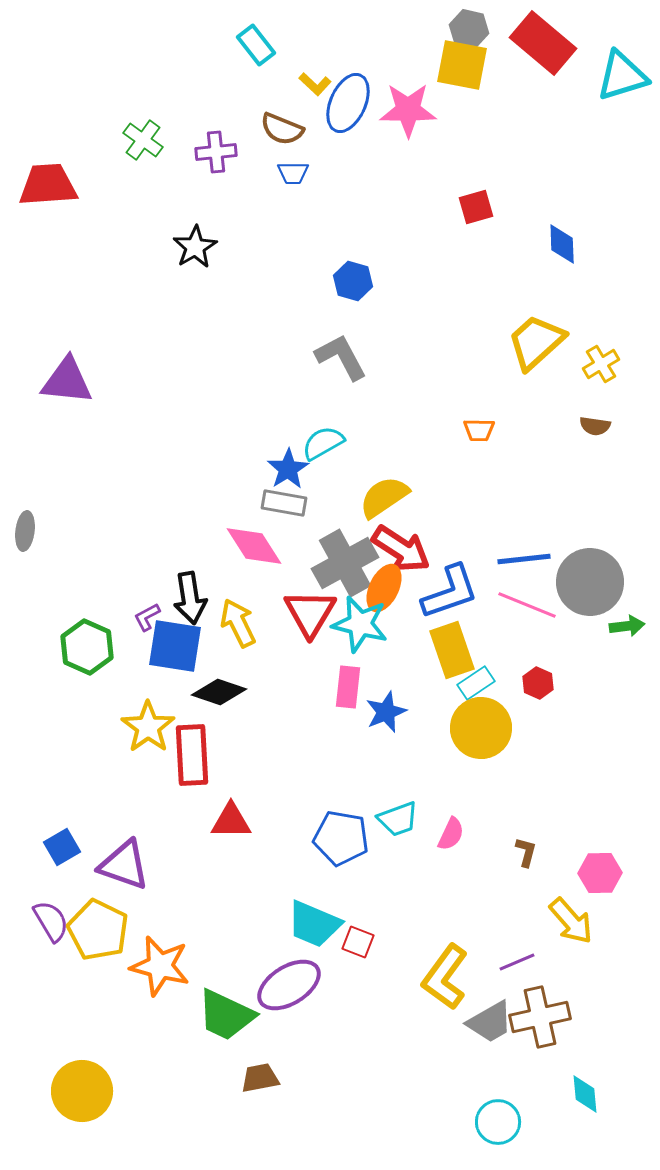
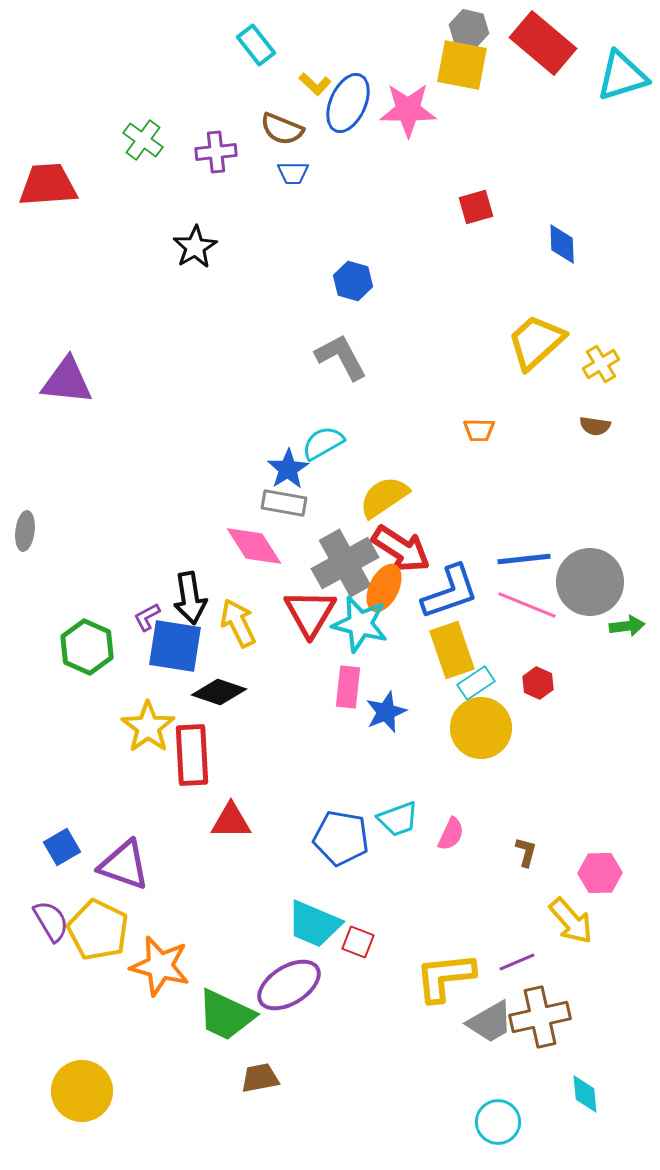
yellow L-shape at (445, 977): rotated 48 degrees clockwise
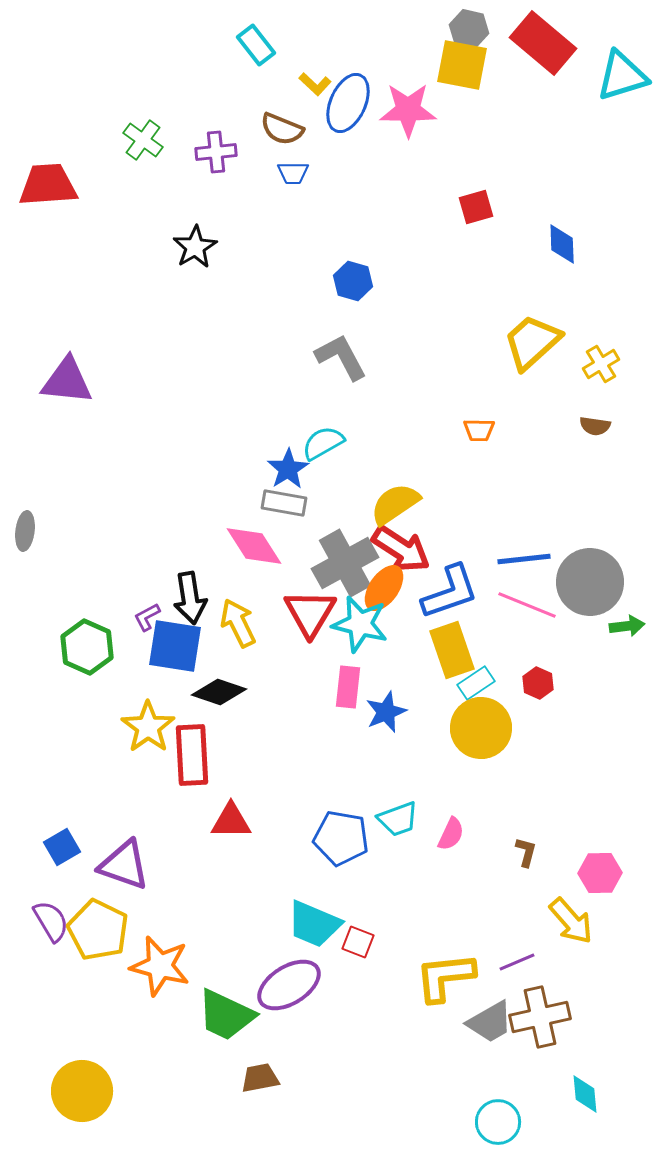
yellow trapezoid at (536, 342): moved 4 px left
yellow semicircle at (384, 497): moved 11 px right, 7 px down
orange ellipse at (384, 588): rotated 9 degrees clockwise
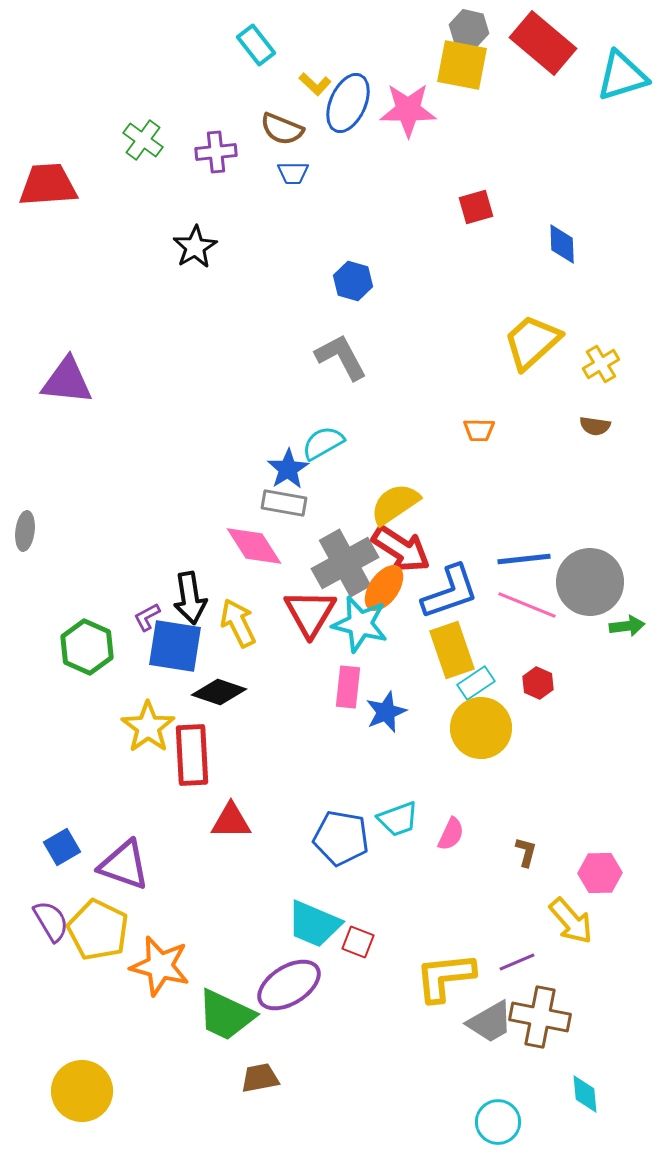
brown cross at (540, 1017): rotated 24 degrees clockwise
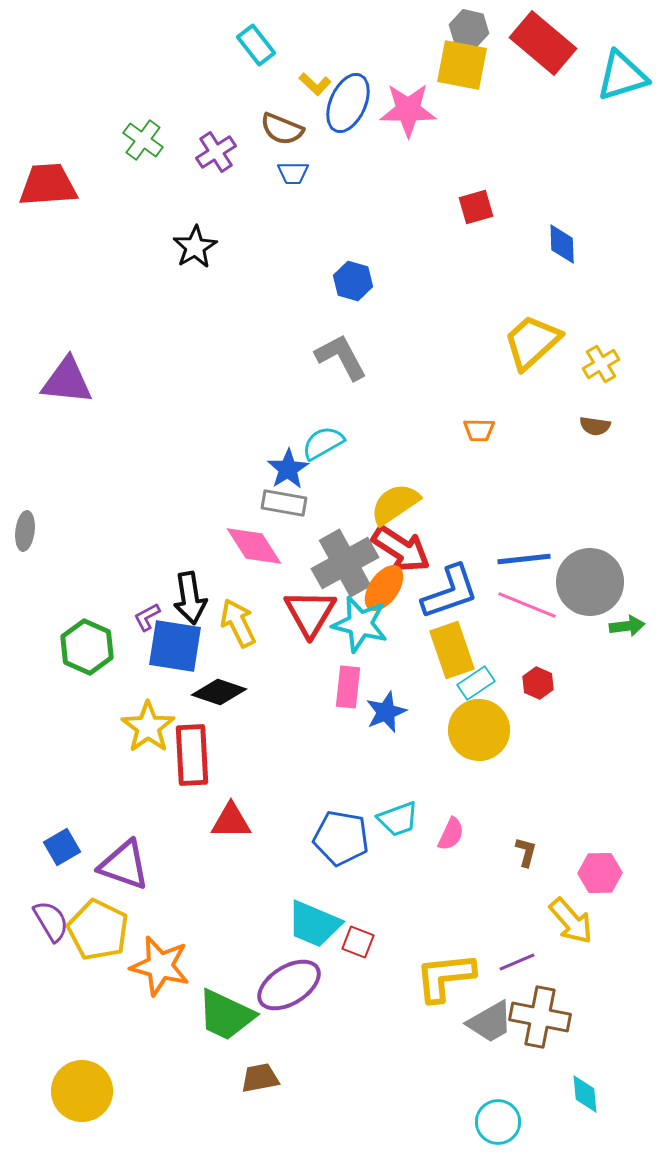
purple cross at (216, 152): rotated 27 degrees counterclockwise
yellow circle at (481, 728): moved 2 px left, 2 px down
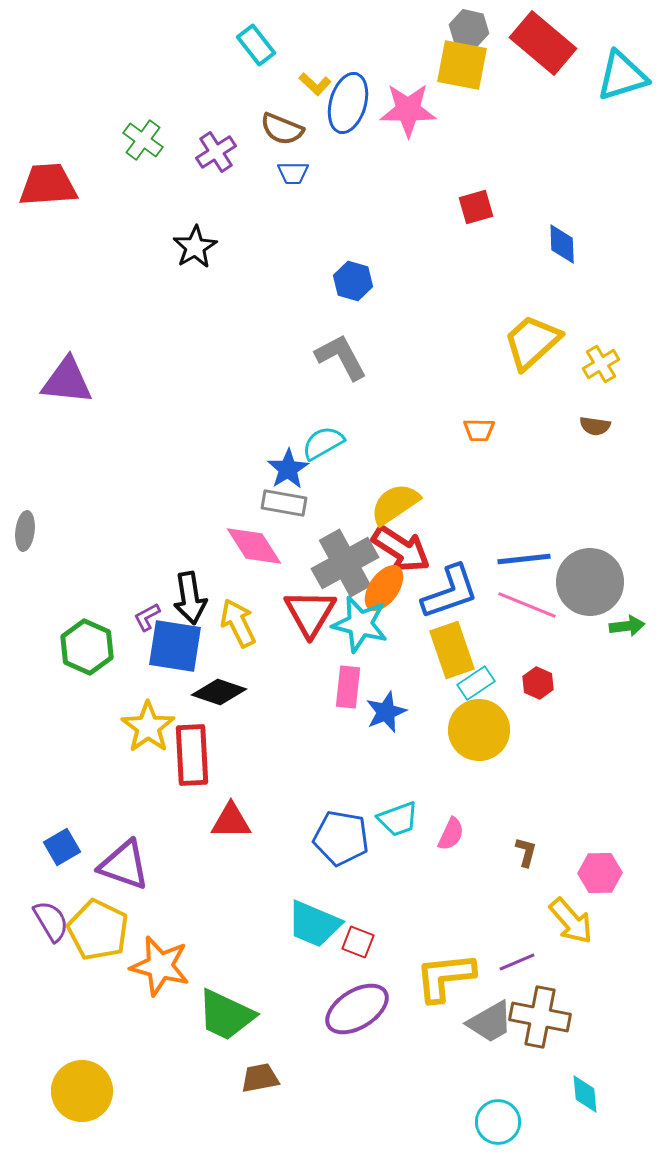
blue ellipse at (348, 103): rotated 8 degrees counterclockwise
purple ellipse at (289, 985): moved 68 px right, 24 px down
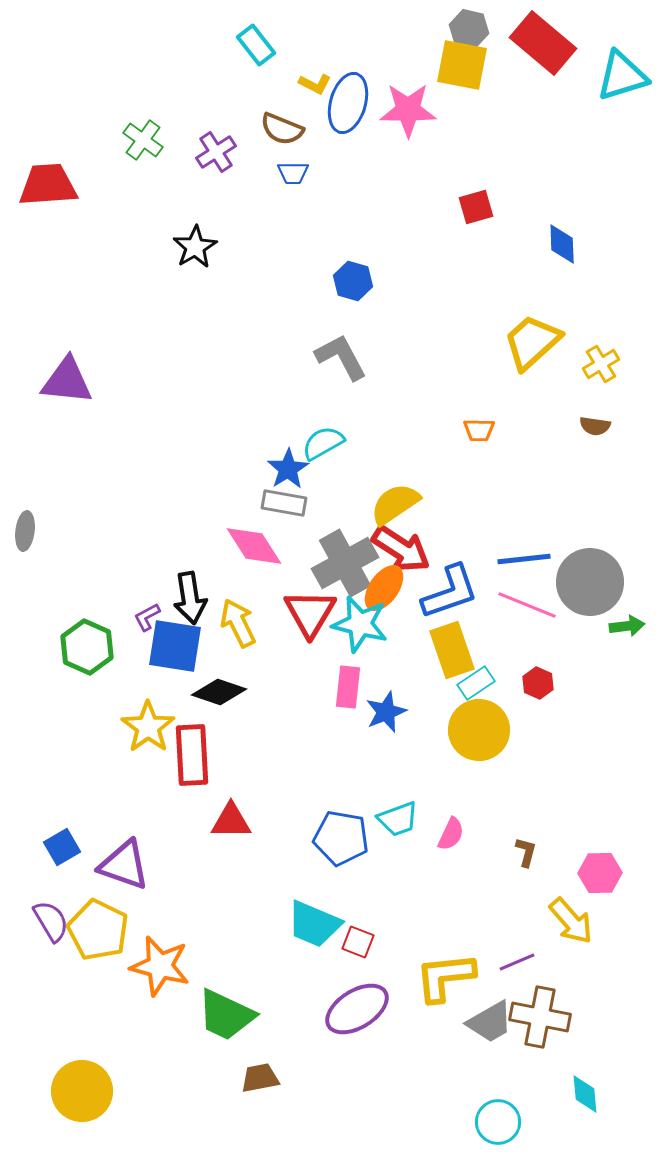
yellow L-shape at (315, 84): rotated 16 degrees counterclockwise
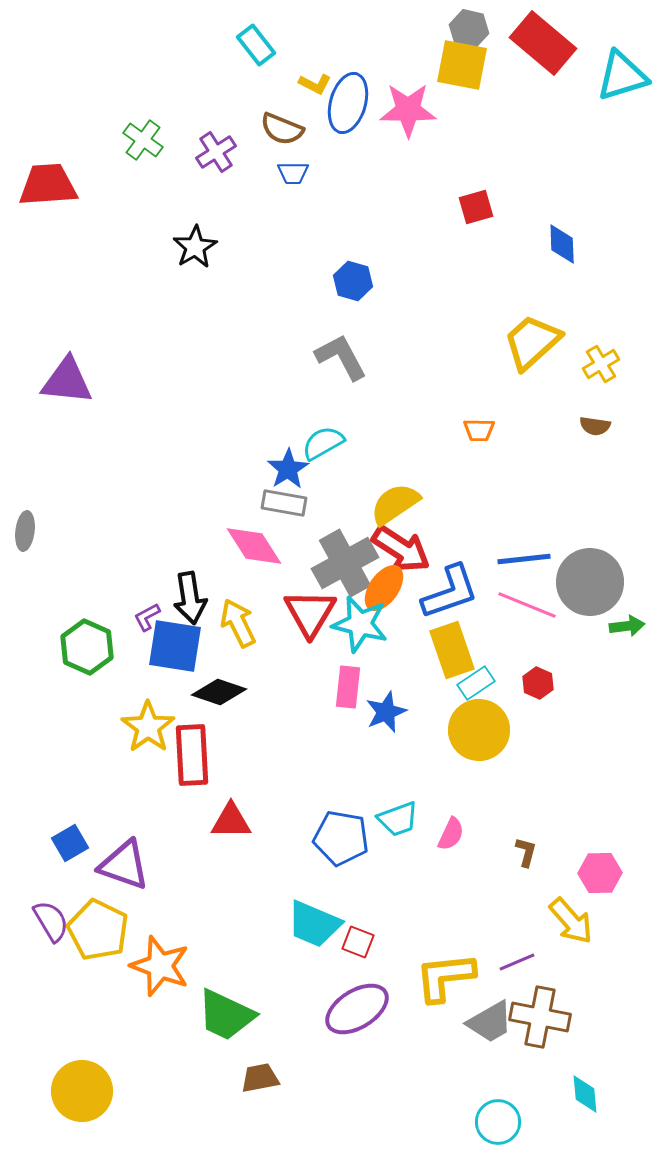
blue square at (62, 847): moved 8 px right, 4 px up
orange star at (160, 966): rotated 6 degrees clockwise
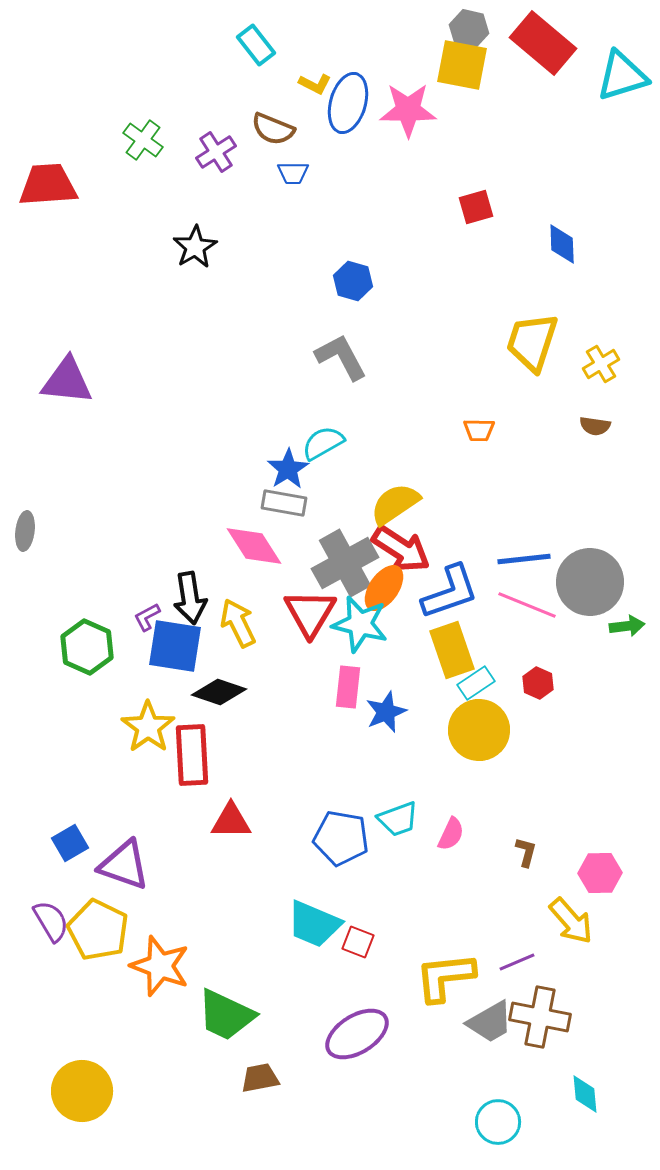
brown semicircle at (282, 129): moved 9 px left
yellow trapezoid at (532, 342): rotated 30 degrees counterclockwise
purple ellipse at (357, 1009): moved 25 px down
